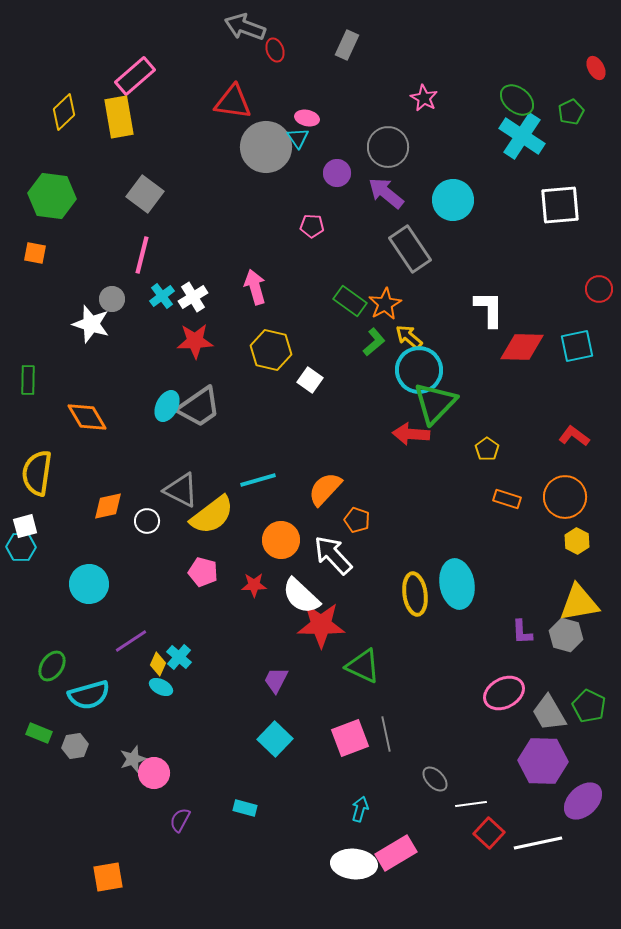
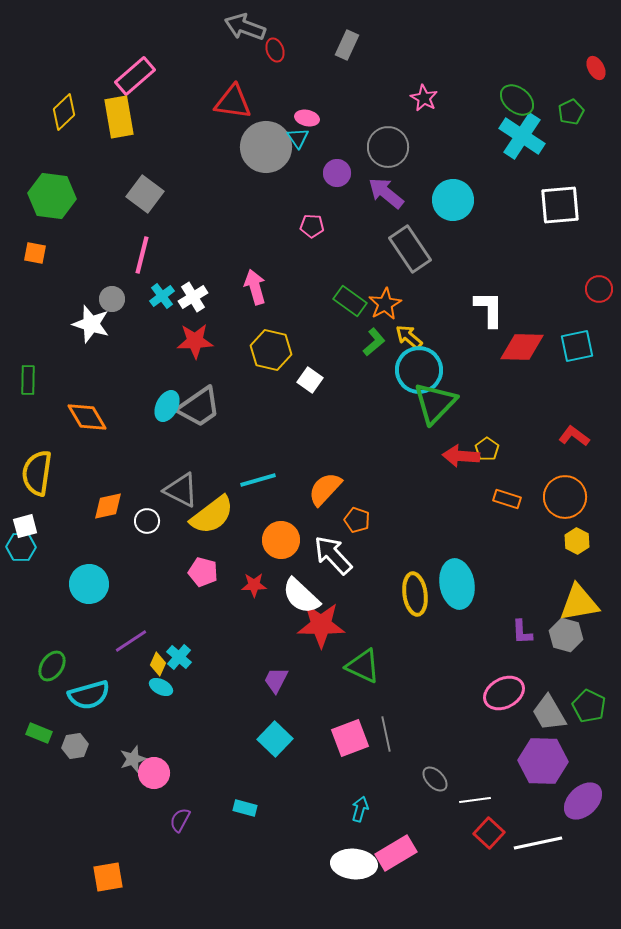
red arrow at (411, 434): moved 50 px right, 22 px down
white line at (471, 804): moved 4 px right, 4 px up
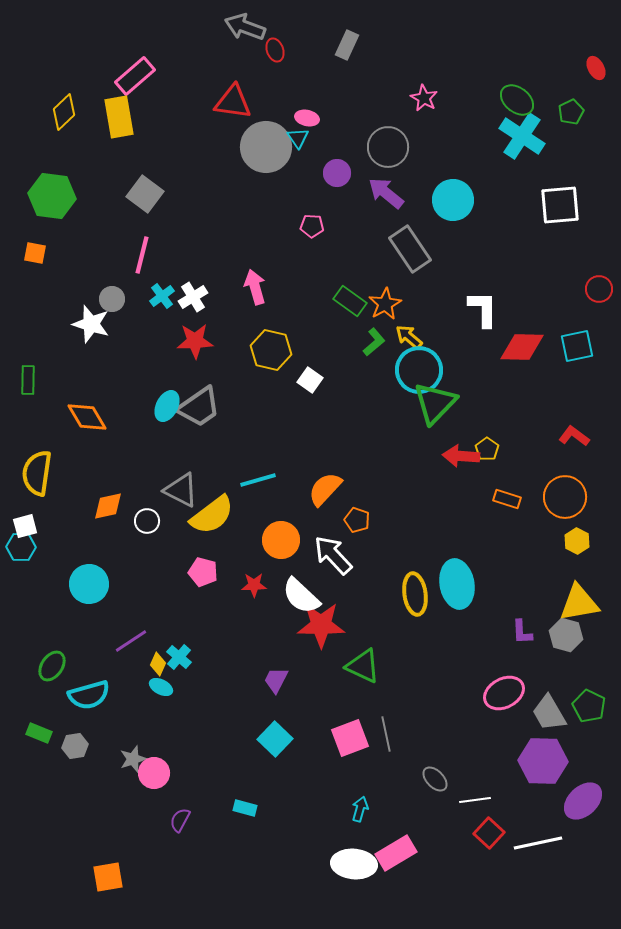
white L-shape at (489, 309): moved 6 px left
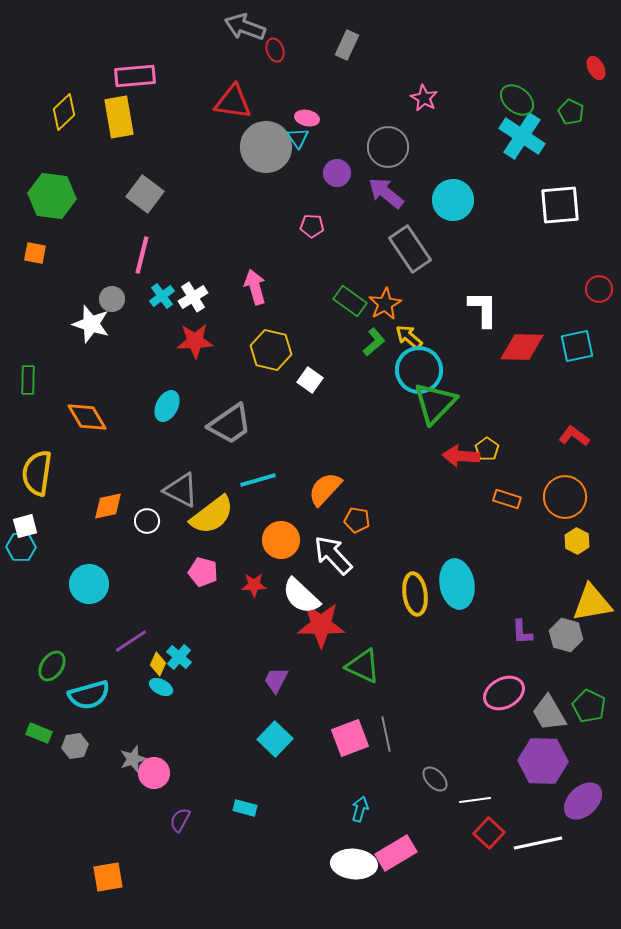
pink rectangle at (135, 76): rotated 36 degrees clockwise
green pentagon at (571, 112): rotated 20 degrees counterclockwise
gray trapezoid at (199, 407): moved 31 px right, 17 px down
orange pentagon at (357, 520): rotated 10 degrees counterclockwise
yellow triangle at (579, 603): moved 13 px right
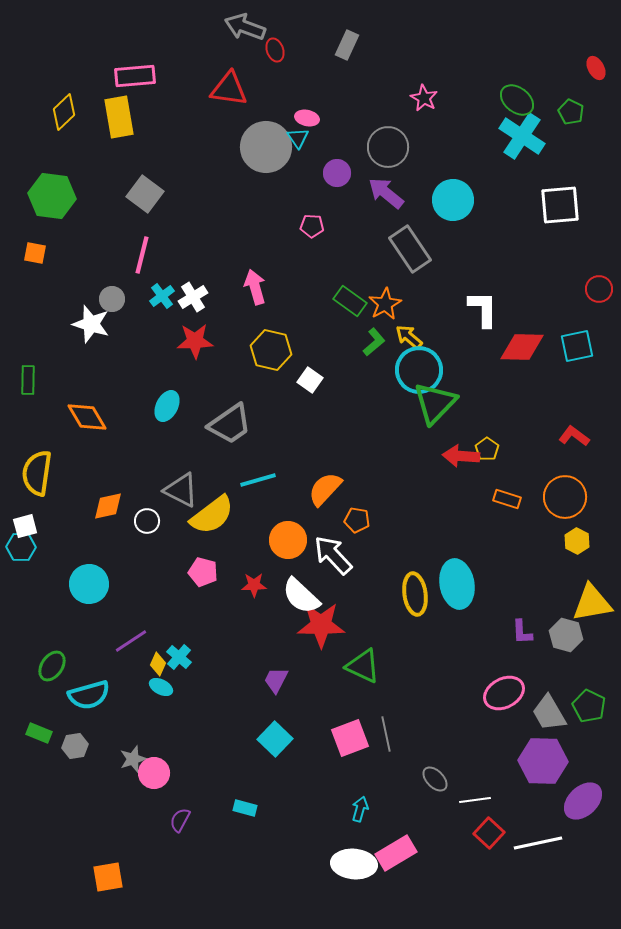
red triangle at (233, 102): moved 4 px left, 13 px up
orange circle at (281, 540): moved 7 px right
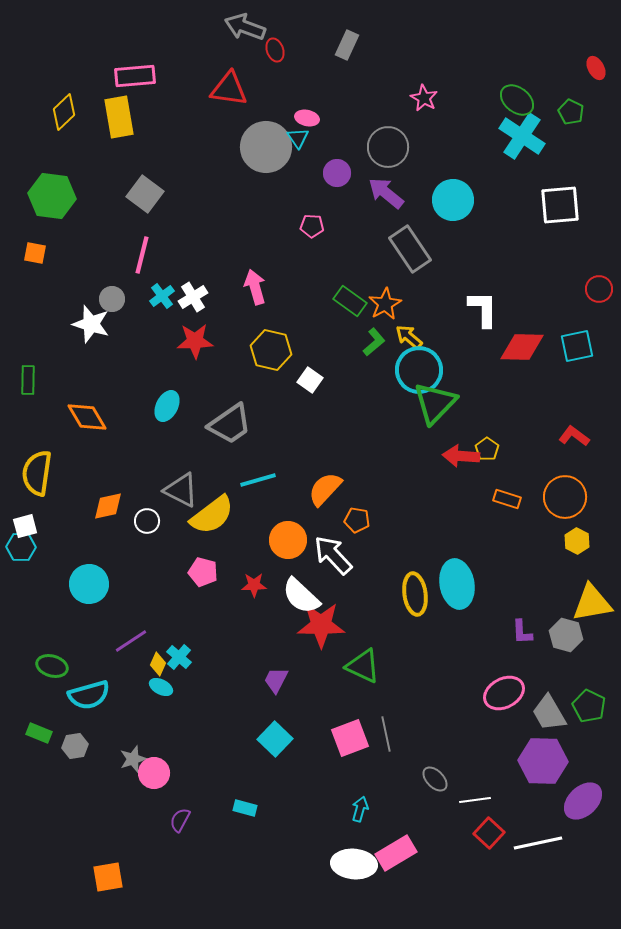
green ellipse at (52, 666): rotated 72 degrees clockwise
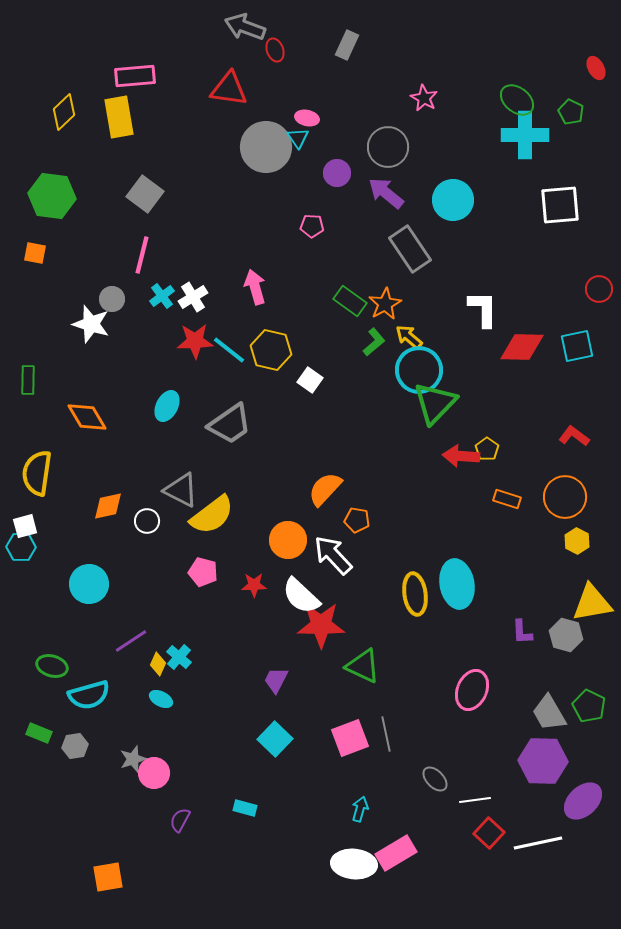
cyan cross at (522, 136): moved 3 px right, 1 px up; rotated 33 degrees counterclockwise
cyan line at (258, 480): moved 29 px left, 130 px up; rotated 54 degrees clockwise
cyan ellipse at (161, 687): moved 12 px down
pink ellipse at (504, 693): moved 32 px left, 3 px up; rotated 39 degrees counterclockwise
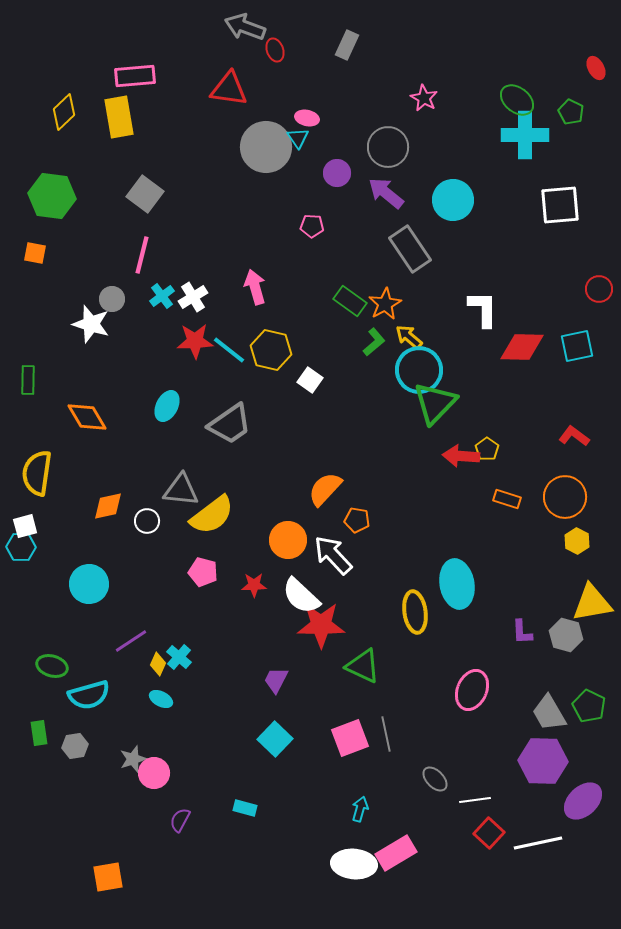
gray triangle at (181, 490): rotated 21 degrees counterclockwise
yellow ellipse at (415, 594): moved 18 px down
green rectangle at (39, 733): rotated 60 degrees clockwise
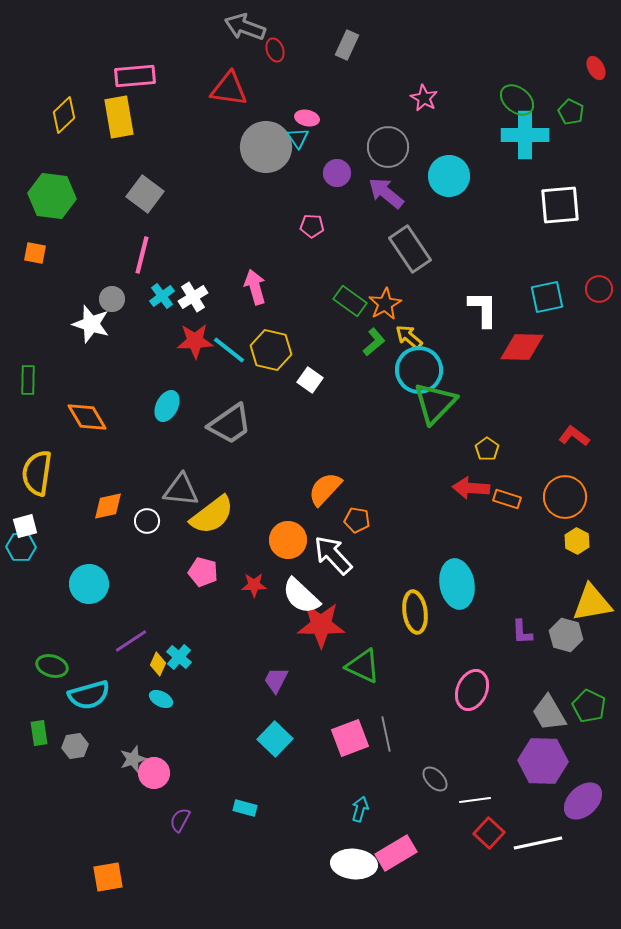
yellow diamond at (64, 112): moved 3 px down
cyan circle at (453, 200): moved 4 px left, 24 px up
cyan square at (577, 346): moved 30 px left, 49 px up
red arrow at (461, 456): moved 10 px right, 32 px down
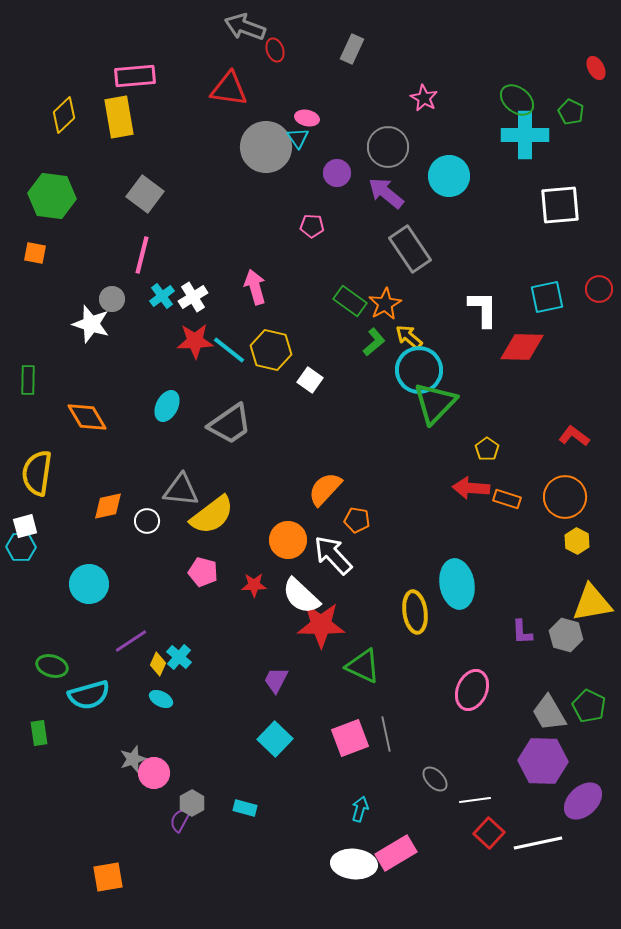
gray rectangle at (347, 45): moved 5 px right, 4 px down
gray hexagon at (75, 746): moved 117 px right, 57 px down; rotated 20 degrees counterclockwise
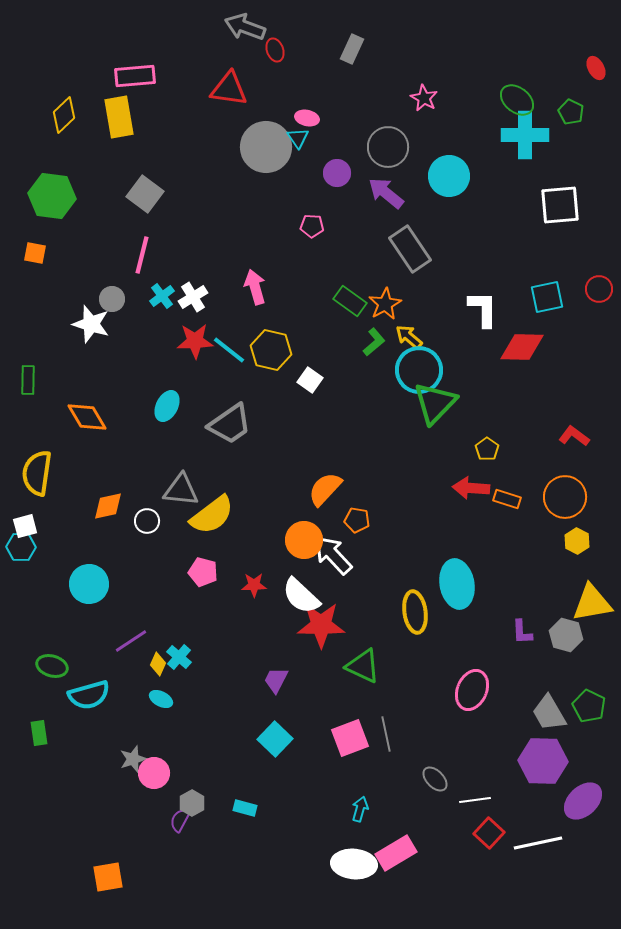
orange circle at (288, 540): moved 16 px right
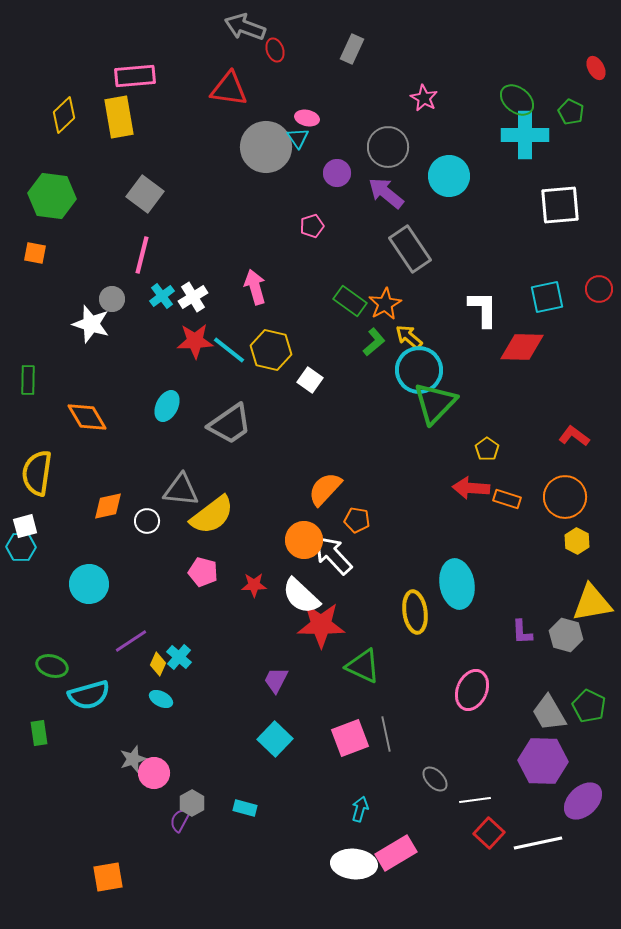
pink pentagon at (312, 226): rotated 20 degrees counterclockwise
